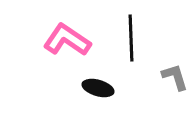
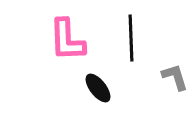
pink L-shape: rotated 126 degrees counterclockwise
black ellipse: rotated 36 degrees clockwise
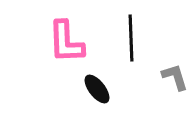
pink L-shape: moved 1 px left, 2 px down
black ellipse: moved 1 px left, 1 px down
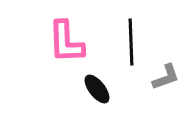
black line: moved 4 px down
gray L-shape: moved 9 px left; rotated 88 degrees clockwise
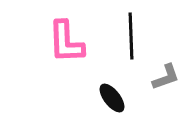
black line: moved 6 px up
black ellipse: moved 15 px right, 9 px down
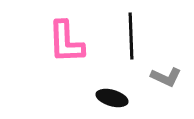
gray L-shape: rotated 44 degrees clockwise
black ellipse: rotated 36 degrees counterclockwise
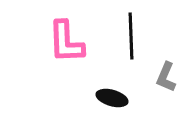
gray L-shape: rotated 88 degrees clockwise
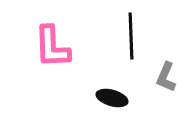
pink L-shape: moved 14 px left, 5 px down
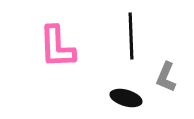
pink L-shape: moved 5 px right
black ellipse: moved 14 px right
